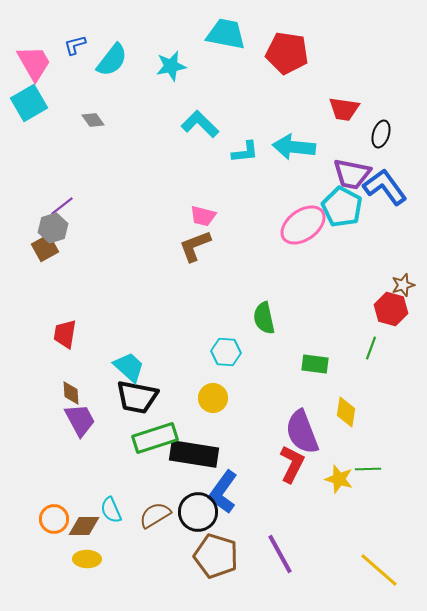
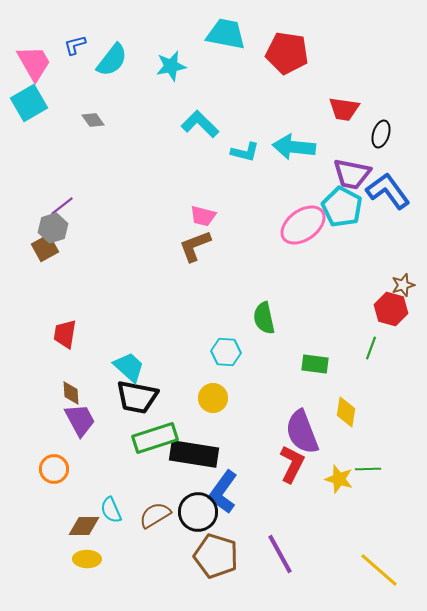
cyan L-shape at (245, 152): rotated 20 degrees clockwise
blue L-shape at (385, 187): moved 3 px right, 4 px down
orange circle at (54, 519): moved 50 px up
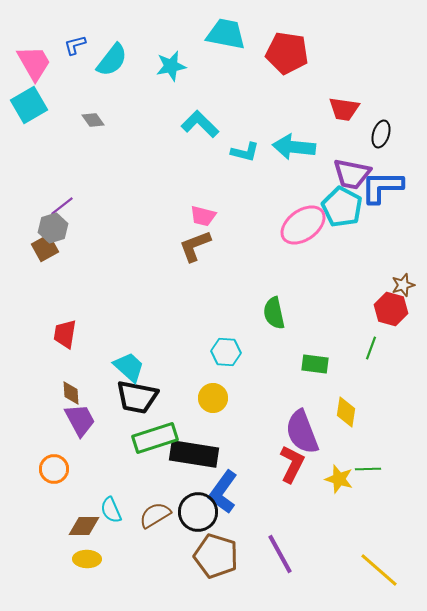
cyan square at (29, 103): moved 2 px down
blue L-shape at (388, 191): moved 6 px left, 4 px up; rotated 54 degrees counterclockwise
green semicircle at (264, 318): moved 10 px right, 5 px up
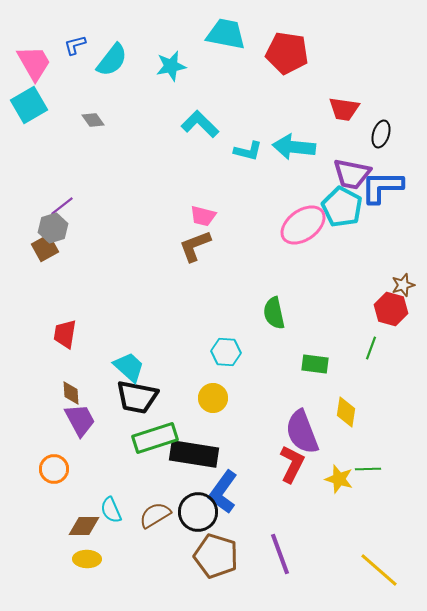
cyan L-shape at (245, 152): moved 3 px right, 1 px up
purple line at (280, 554): rotated 9 degrees clockwise
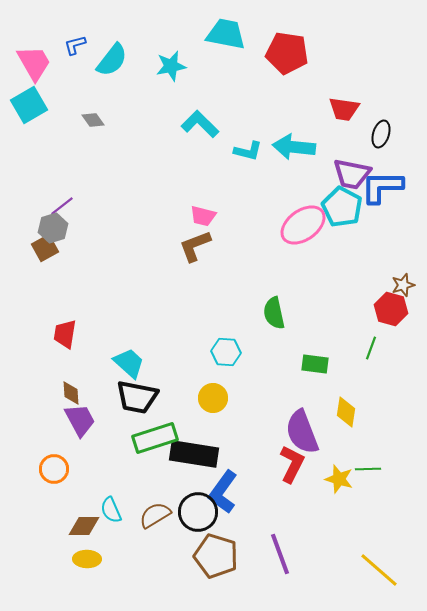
cyan trapezoid at (129, 367): moved 4 px up
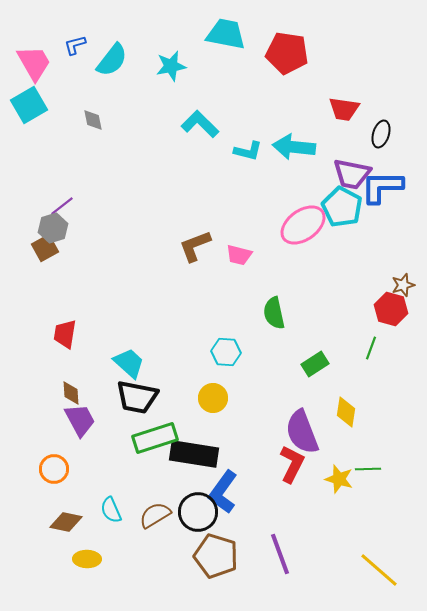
gray diamond at (93, 120): rotated 25 degrees clockwise
pink trapezoid at (203, 216): moved 36 px right, 39 px down
green rectangle at (315, 364): rotated 40 degrees counterclockwise
brown diamond at (84, 526): moved 18 px left, 4 px up; rotated 12 degrees clockwise
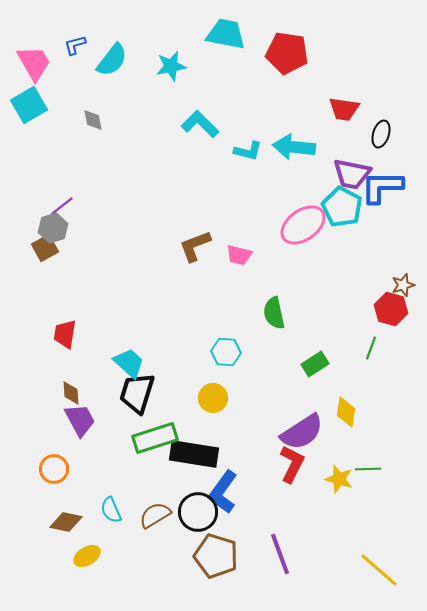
black trapezoid at (137, 397): moved 4 px up; rotated 96 degrees clockwise
purple semicircle at (302, 432): rotated 102 degrees counterclockwise
yellow ellipse at (87, 559): moved 3 px up; rotated 32 degrees counterclockwise
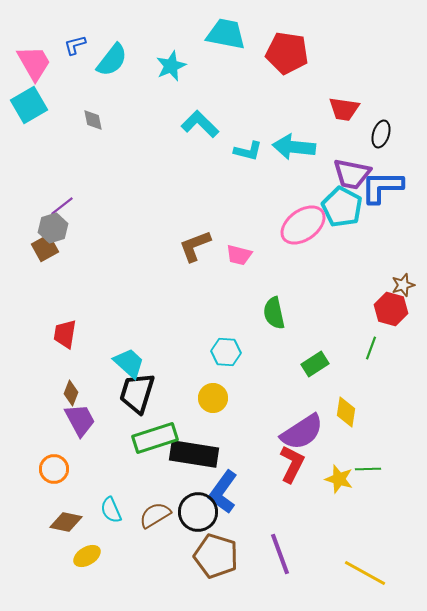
cyan star at (171, 66): rotated 12 degrees counterclockwise
brown diamond at (71, 393): rotated 25 degrees clockwise
yellow line at (379, 570): moved 14 px left, 3 px down; rotated 12 degrees counterclockwise
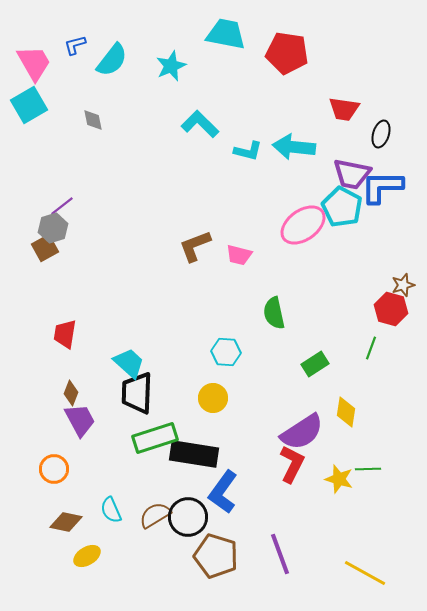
black trapezoid at (137, 393): rotated 15 degrees counterclockwise
black circle at (198, 512): moved 10 px left, 5 px down
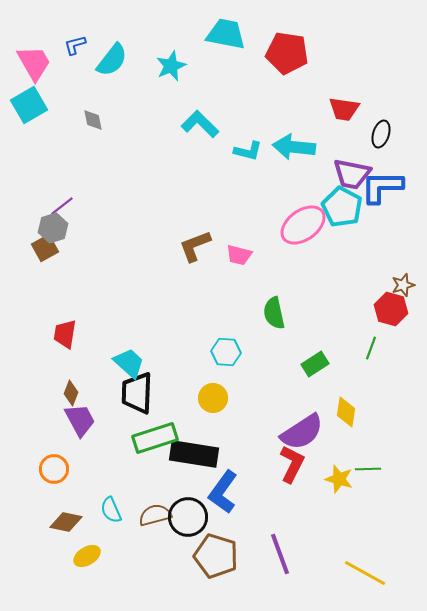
brown semicircle at (155, 515): rotated 16 degrees clockwise
